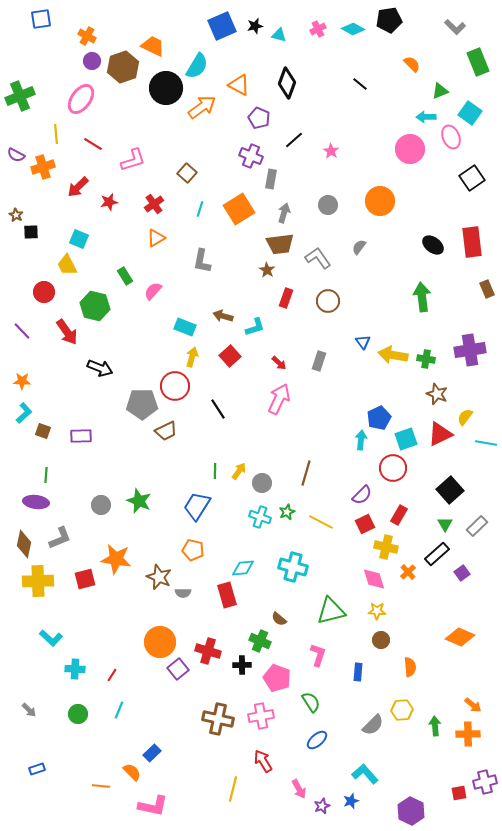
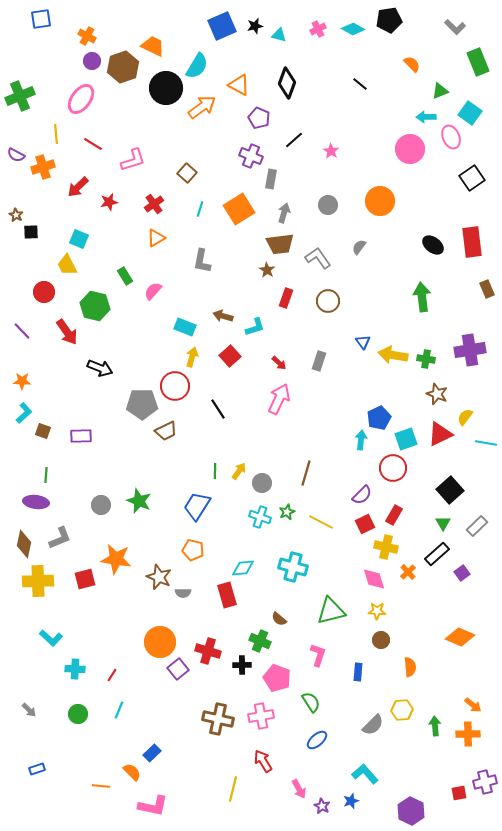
red rectangle at (399, 515): moved 5 px left
green triangle at (445, 524): moved 2 px left, 1 px up
purple star at (322, 806): rotated 21 degrees counterclockwise
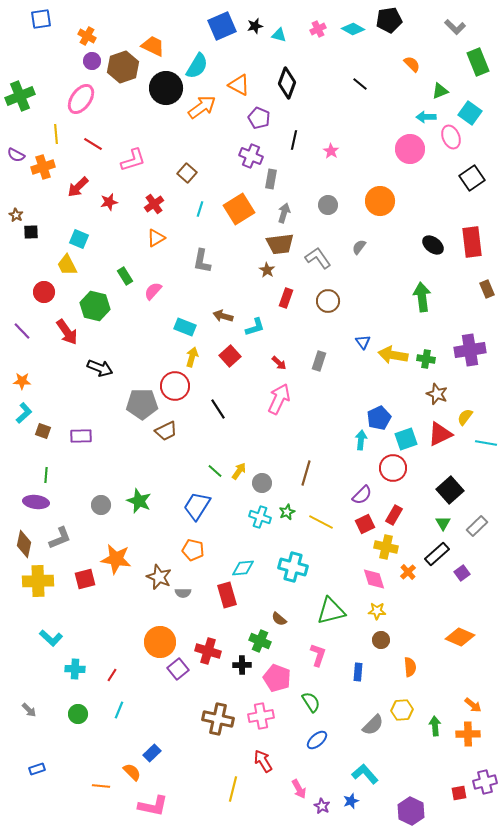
black line at (294, 140): rotated 36 degrees counterclockwise
green line at (215, 471): rotated 49 degrees counterclockwise
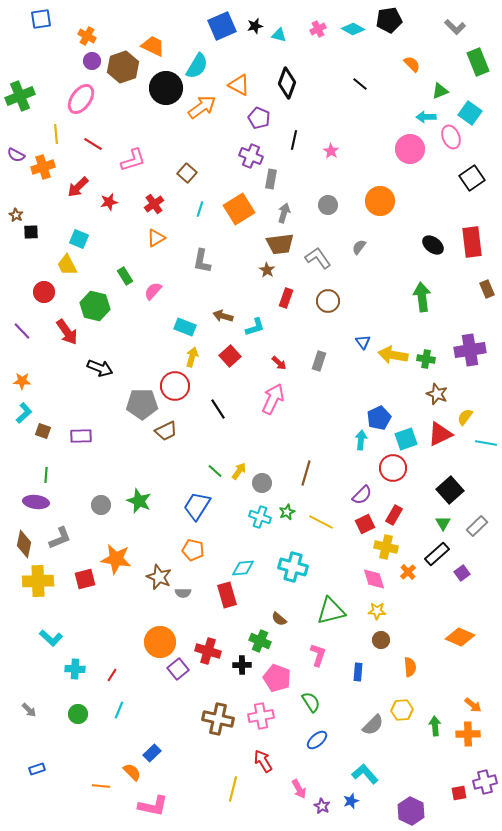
pink arrow at (279, 399): moved 6 px left
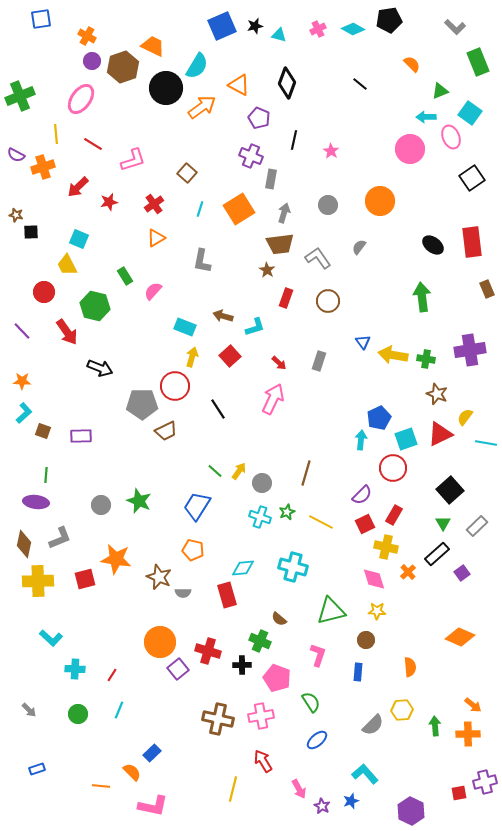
brown star at (16, 215): rotated 16 degrees counterclockwise
brown circle at (381, 640): moved 15 px left
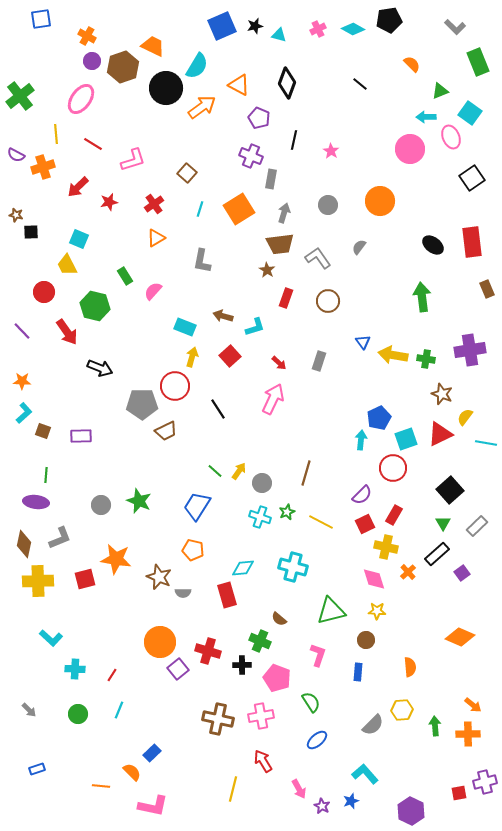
green cross at (20, 96): rotated 16 degrees counterclockwise
brown star at (437, 394): moved 5 px right
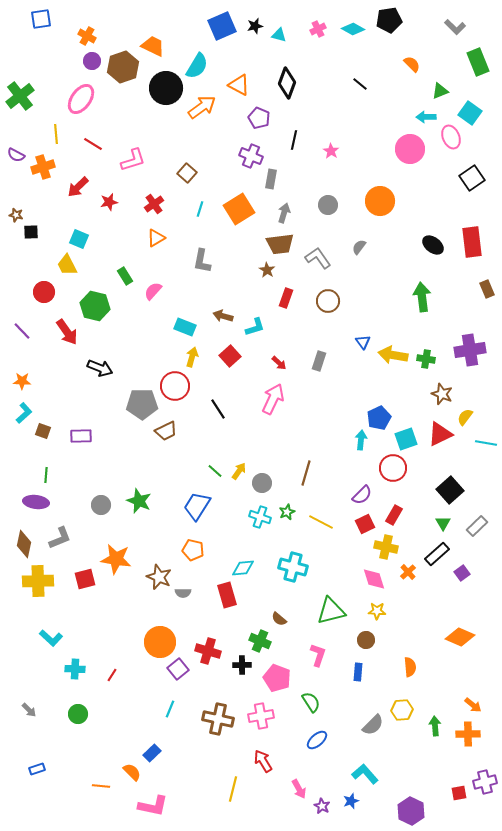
cyan line at (119, 710): moved 51 px right, 1 px up
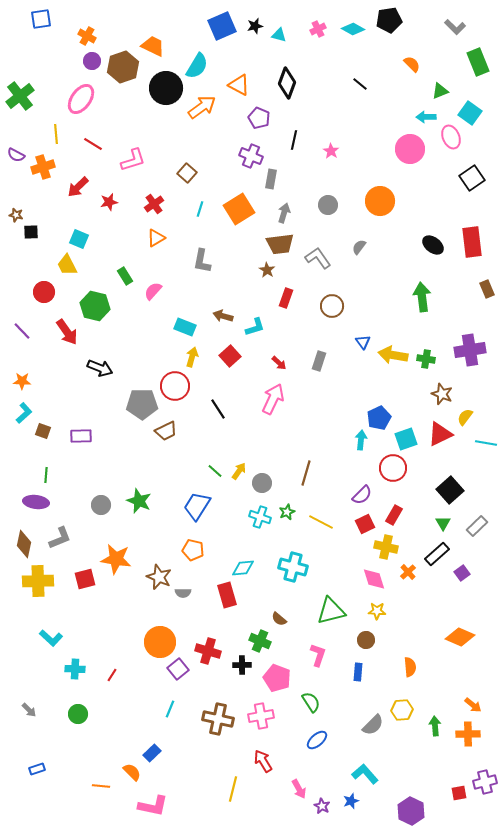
brown circle at (328, 301): moved 4 px right, 5 px down
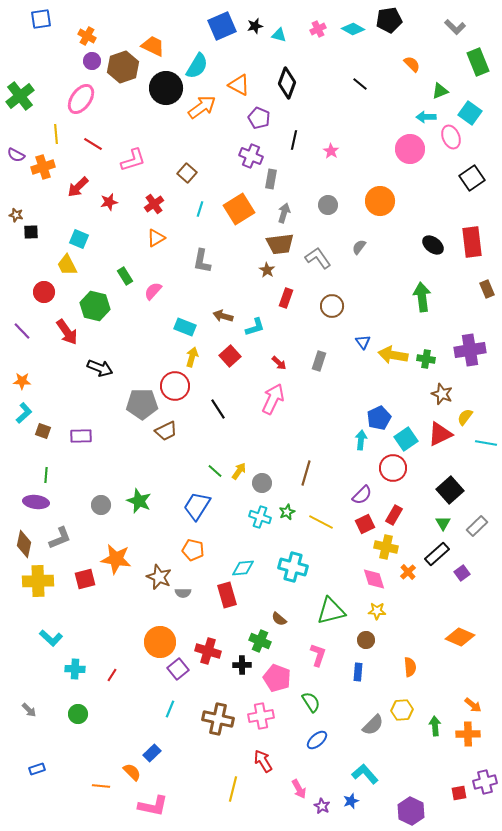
cyan square at (406, 439): rotated 15 degrees counterclockwise
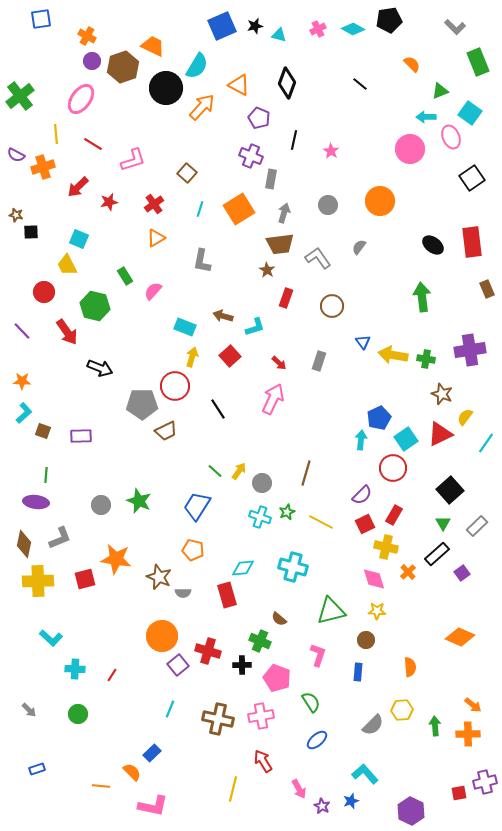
orange arrow at (202, 107): rotated 12 degrees counterclockwise
cyan line at (486, 443): rotated 65 degrees counterclockwise
orange circle at (160, 642): moved 2 px right, 6 px up
purple square at (178, 669): moved 4 px up
